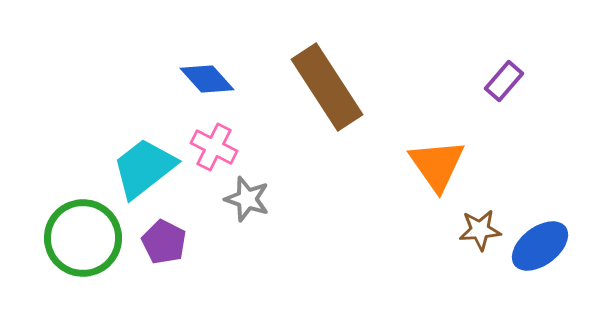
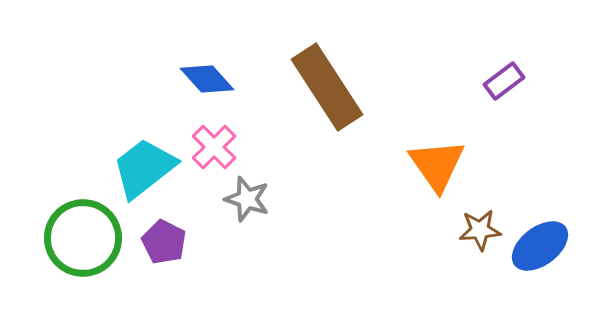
purple rectangle: rotated 12 degrees clockwise
pink cross: rotated 18 degrees clockwise
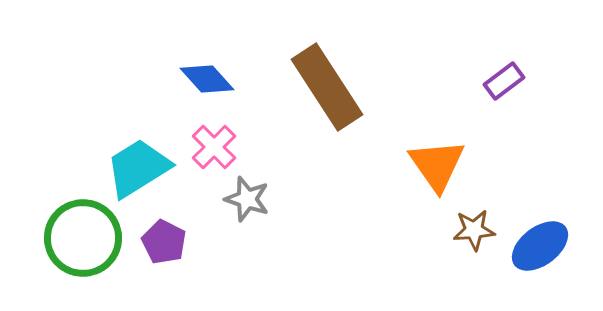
cyan trapezoid: moved 6 px left; rotated 6 degrees clockwise
brown star: moved 6 px left
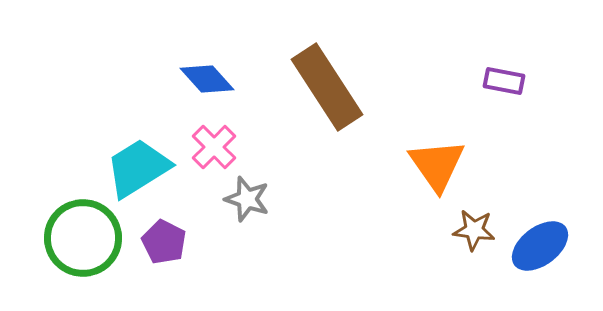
purple rectangle: rotated 48 degrees clockwise
brown star: rotated 12 degrees clockwise
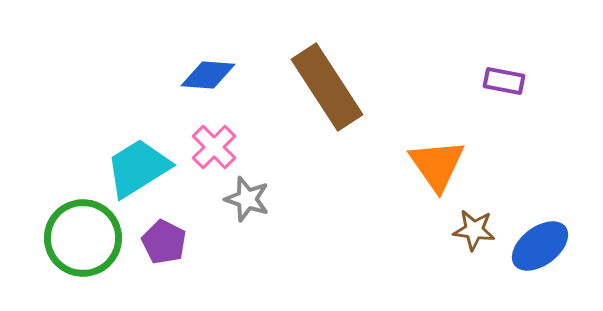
blue diamond: moved 1 px right, 4 px up; rotated 44 degrees counterclockwise
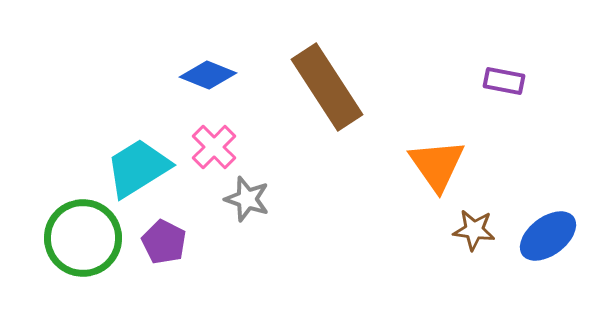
blue diamond: rotated 18 degrees clockwise
blue ellipse: moved 8 px right, 10 px up
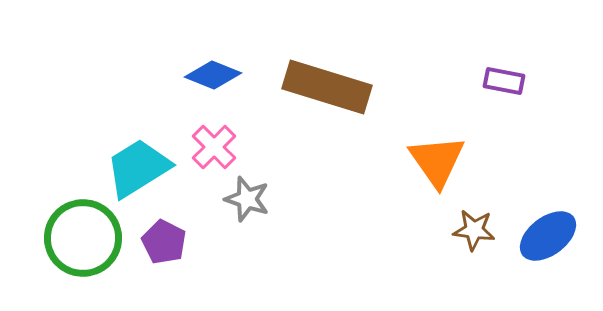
blue diamond: moved 5 px right
brown rectangle: rotated 40 degrees counterclockwise
orange triangle: moved 4 px up
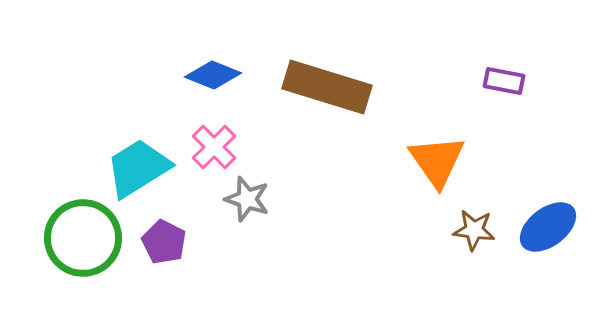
blue ellipse: moved 9 px up
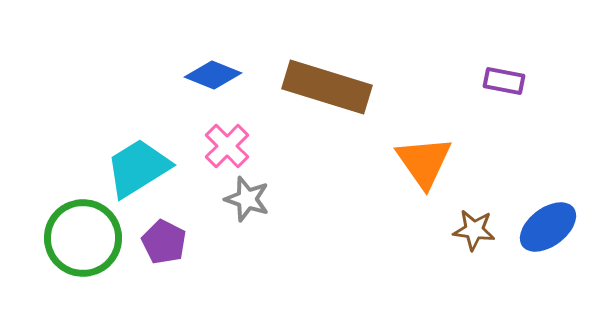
pink cross: moved 13 px right, 1 px up
orange triangle: moved 13 px left, 1 px down
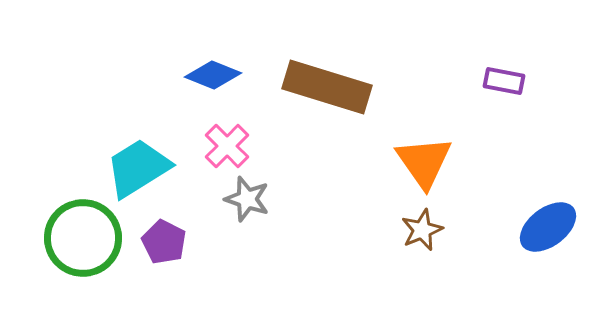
brown star: moved 52 px left; rotated 30 degrees counterclockwise
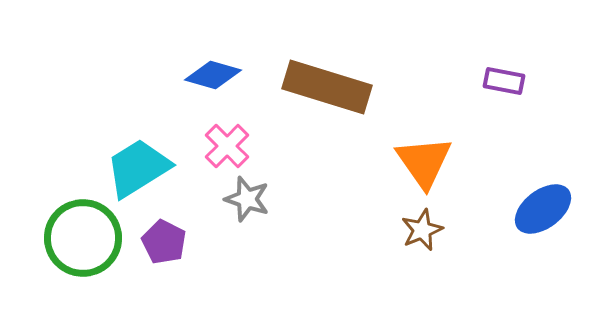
blue diamond: rotated 6 degrees counterclockwise
blue ellipse: moved 5 px left, 18 px up
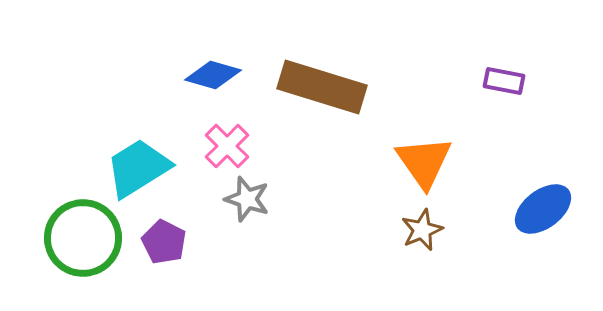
brown rectangle: moved 5 px left
